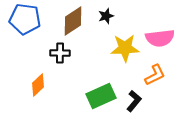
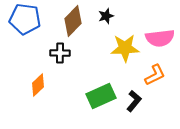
brown diamond: rotated 12 degrees counterclockwise
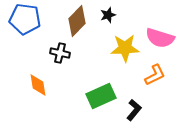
black star: moved 2 px right, 1 px up
brown diamond: moved 4 px right
pink semicircle: rotated 24 degrees clockwise
black cross: rotated 12 degrees clockwise
orange diamond: rotated 55 degrees counterclockwise
black L-shape: moved 9 px down
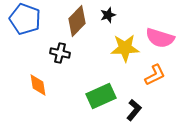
blue pentagon: rotated 12 degrees clockwise
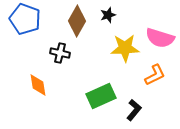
brown diamond: rotated 16 degrees counterclockwise
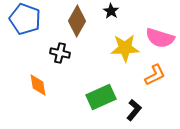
black star: moved 3 px right, 4 px up; rotated 21 degrees counterclockwise
green rectangle: moved 1 px down
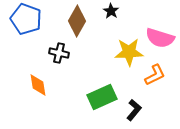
blue pentagon: moved 1 px right
yellow star: moved 4 px right, 4 px down
black cross: moved 1 px left
green rectangle: moved 1 px right
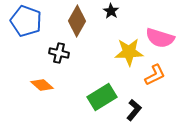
blue pentagon: moved 2 px down
orange diamond: moved 4 px right; rotated 40 degrees counterclockwise
green rectangle: rotated 8 degrees counterclockwise
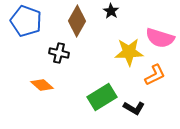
black L-shape: moved 2 px up; rotated 80 degrees clockwise
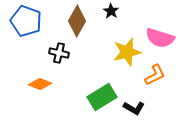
yellow star: moved 2 px left; rotated 12 degrees counterclockwise
orange diamond: moved 2 px left, 1 px up; rotated 20 degrees counterclockwise
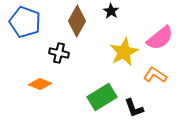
blue pentagon: moved 1 px left, 1 px down
pink semicircle: rotated 56 degrees counterclockwise
yellow star: moved 3 px left; rotated 12 degrees counterclockwise
orange L-shape: rotated 120 degrees counterclockwise
black L-shape: rotated 40 degrees clockwise
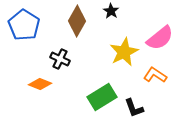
blue pentagon: moved 1 px left, 3 px down; rotated 12 degrees clockwise
black cross: moved 1 px right, 6 px down; rotated 12 degrees clockwise
